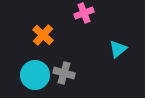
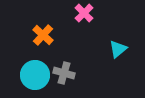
pink cross: rotated 24 degrees counterclockwise
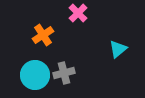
pink cross: moved 6 px left
orange cross: rotated 15 degrees clockwise
gray cross: rotated 30 degrees counterclockwise
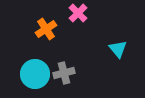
orange cross: moved 3 px right, 6 px up
cyan triangle: rotated 30 degrees counterclockwise
cyan circle: moved 1 px up
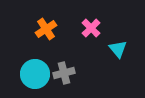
pink cross: moved 13 px right, 15 px down
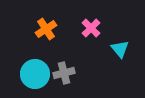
cyan triangle: moved 2 px right
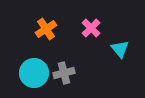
cyan circle: moved 1 px left, 1 px up
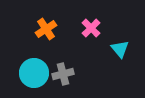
gray cross: moved 1 px left, 1 px down
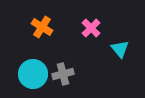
orange cross: moved 4 px left, 2 px up; rotated 25 degrees counterclockwise
cyan circle: moved 1 px left, 1 px down
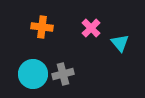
orange cross: rotated 25 degrees counterclockwise
cyan triangle: moved 6 px up
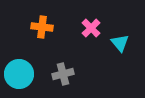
cyan circle: moved 14 px left
